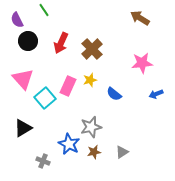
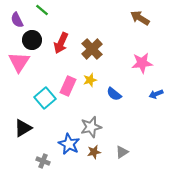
green line: moved 2 px left; rotated 16 degrees counterclockwise
black circle: moved 4 px right, 1 px up
pink triangle: moved 4 px left, 17 px up; rotated 15 degrees clockwise
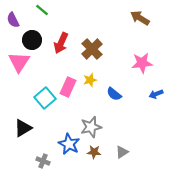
purple semicircle: moved 4 px left
pink rectangle: moved 1 px down
brown star: rotated 16 degrees clockwise
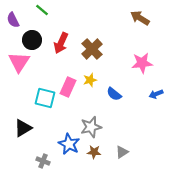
cyan square: rotated 35 degrees counterclockwise
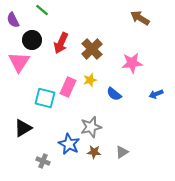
pink star: moved 10 px left
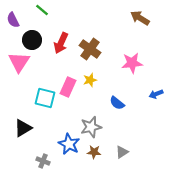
brown cross: moved 2 px left; rotated 10 degrees counterclockwise
blue semicircle: moved 3 px right, 9 px down
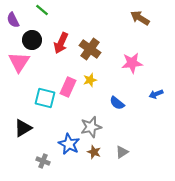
brown star: rotated 16 degrees clockwise
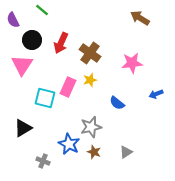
brown cross: moved 4 px down
pink triangle: moved 3 px right, 3 px down
gray triangle: moved 4 px right
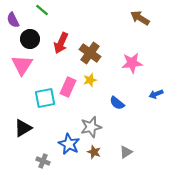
black circle: moved 2 px left, 1 px up
cyan square: rotated 25 degrees counterclockwise
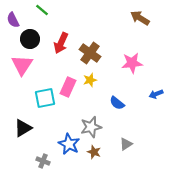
gray triangle: moved 8 px up
